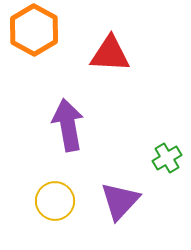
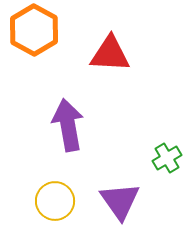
purple triangle: rotated 18 degrees counterclockwise
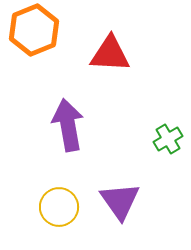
orange hexagon: rotated 9 degrees clockwise
green cross: moved 1 px right, 19 px up
yellow circle: moved 4 px right, 6 px down
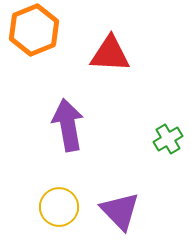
purple triangle: moved 10 px down; rotated 9 degrees counterclockwise
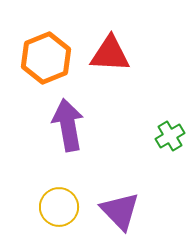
orange hexagon: moved 12 px right, 28 px down
green cross: moved 2 px right, 3 px up
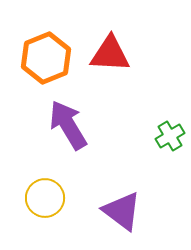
purple arrow: rotated 21 degrees counterclockwise
yellow circle: moved 14 px left, 9 px up
purple triangle: moved 2 px right; rotated 9 degrees counterclockwise
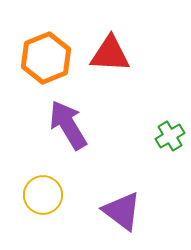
yellow circle: moved 2 px left, 3 px up
